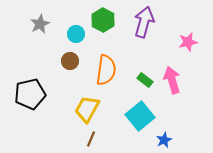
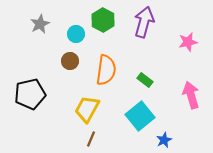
pink arrow: moved 19 px right, 15 px down
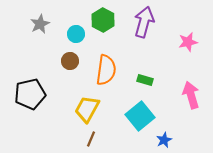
green rectangle: rotated 21 degrees counterclockwise
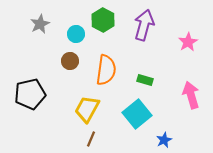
purple arrow: moved 3 px down
pink star: rotated 18 degrees counterclockwise
cyan square: moved 3 px left, 2 px up
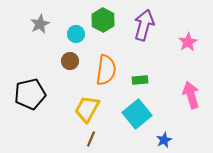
green rectangle: moved 5 px left; rotated 21 degrees counterclockwise
